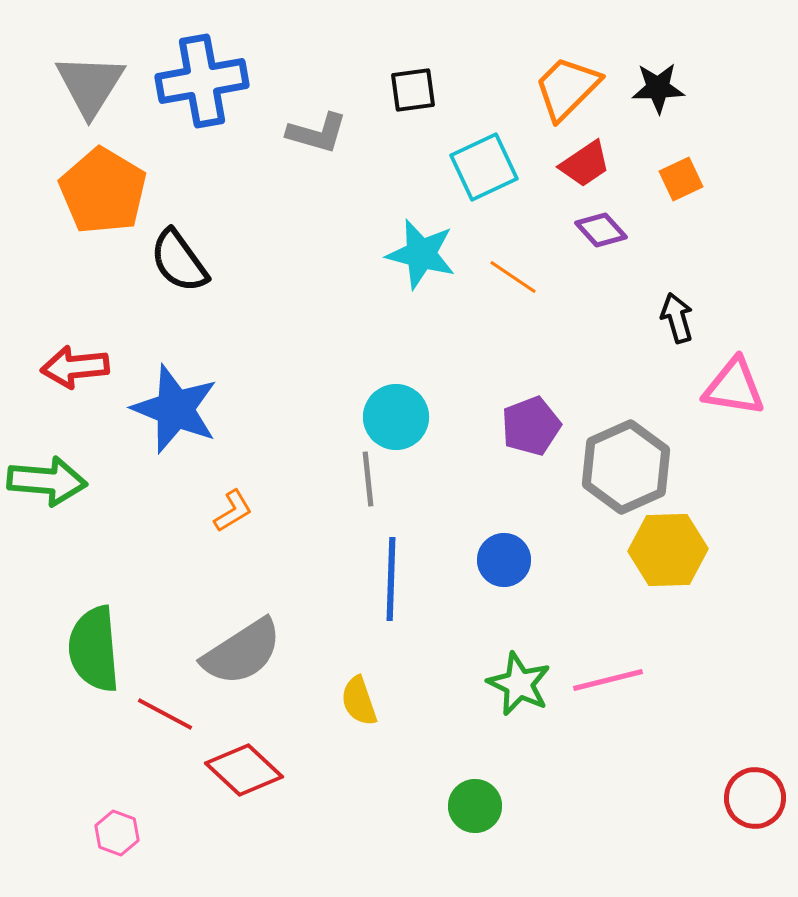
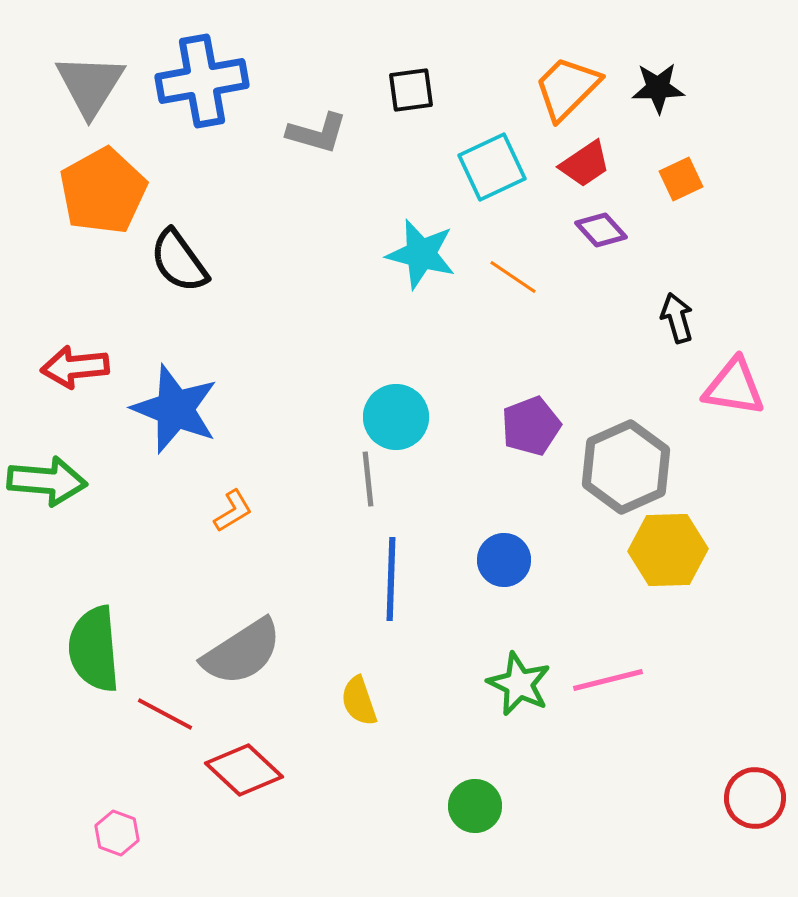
black square: moved 2 px left
cyan square: moved 8 px right
orange pentagon: rotated 12 degrees clockwise
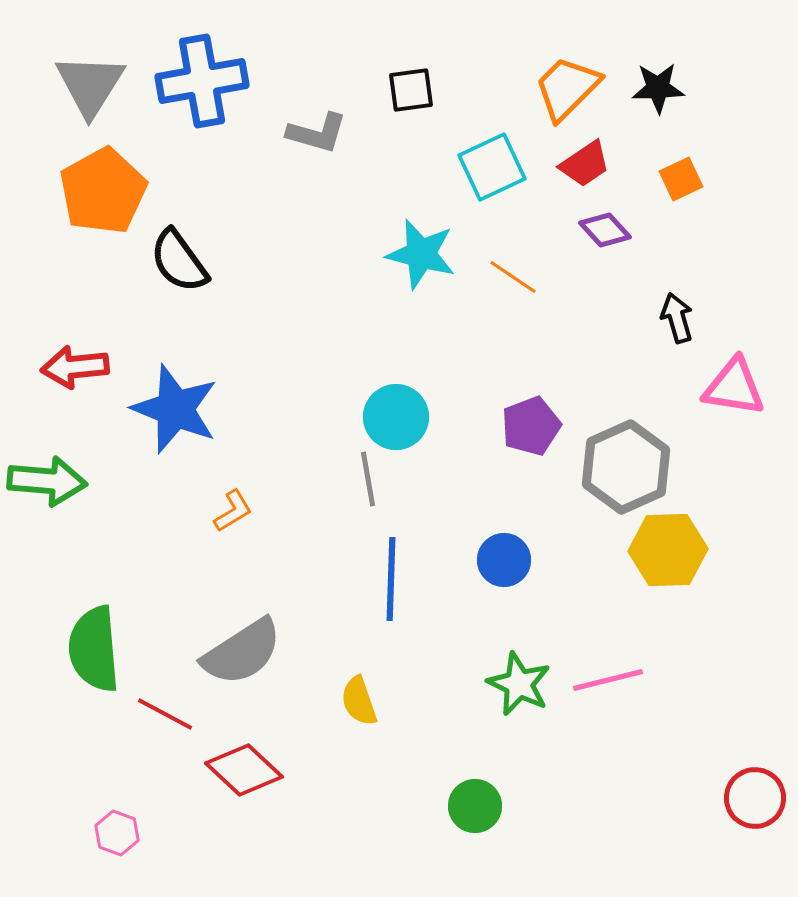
purple diamond: moved 4 px right
gray line: rotated 4 degrees counterclockwise
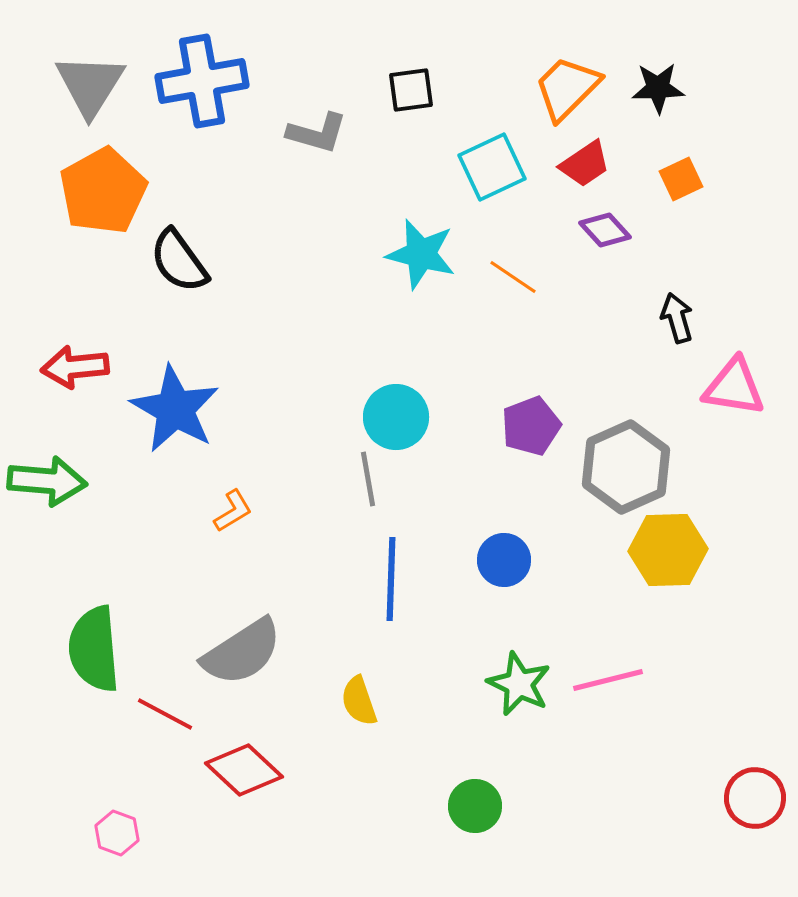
blue star: rotated 8 degrees clockwise
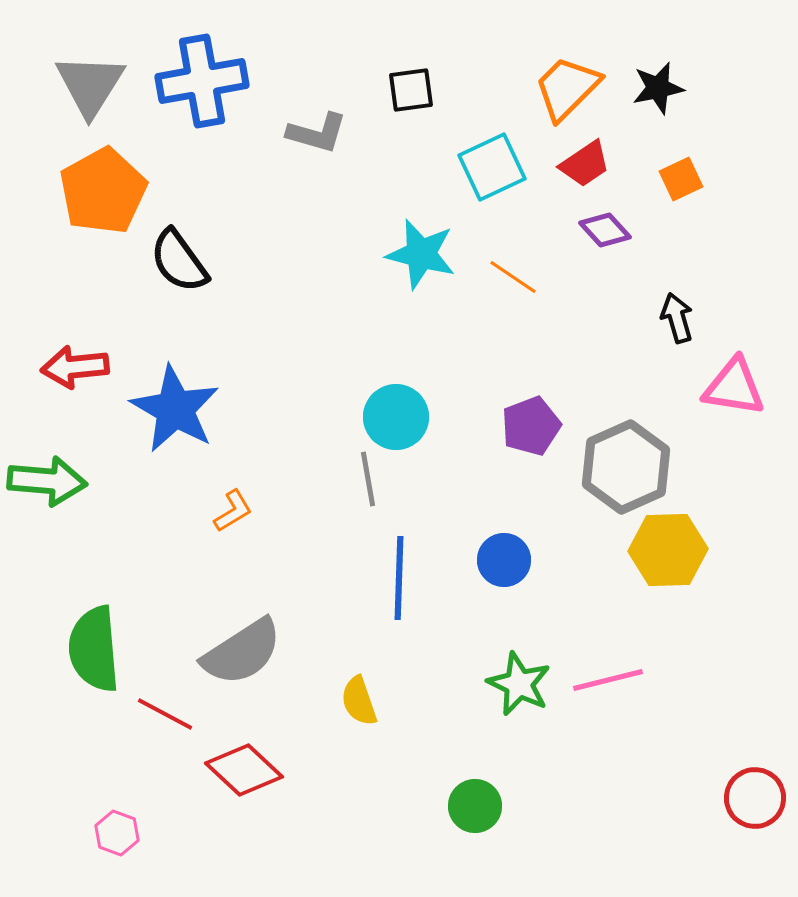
black star: rotated 10 degrees counterclockwise
blue line: moved 8 px right, 1 px up
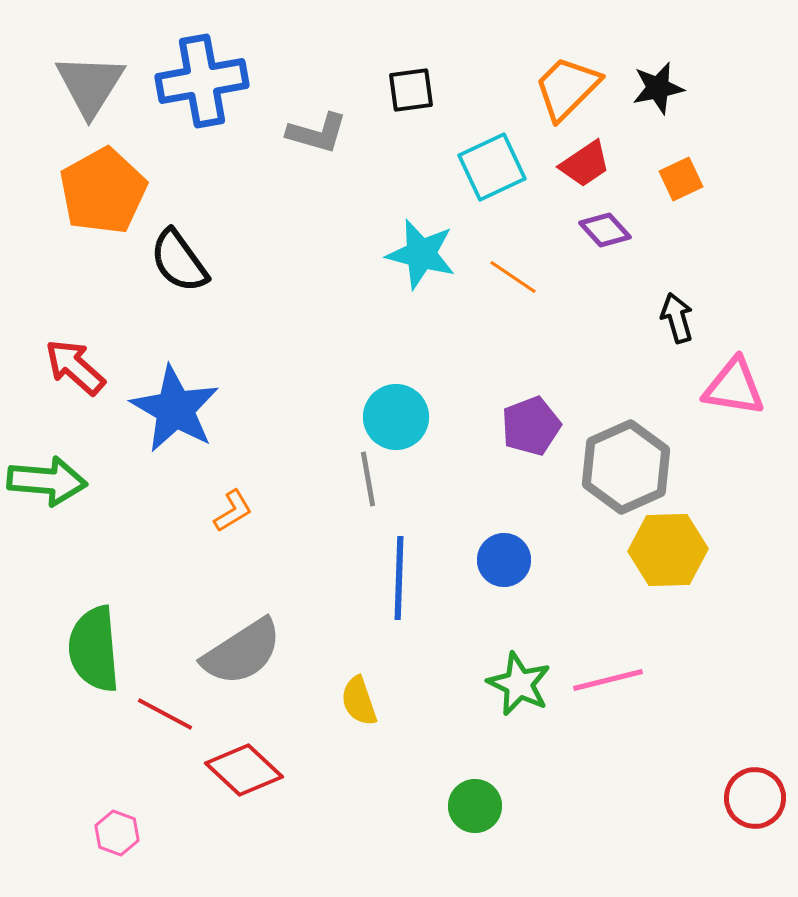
red arrow: rotated 48 degrees clockwise
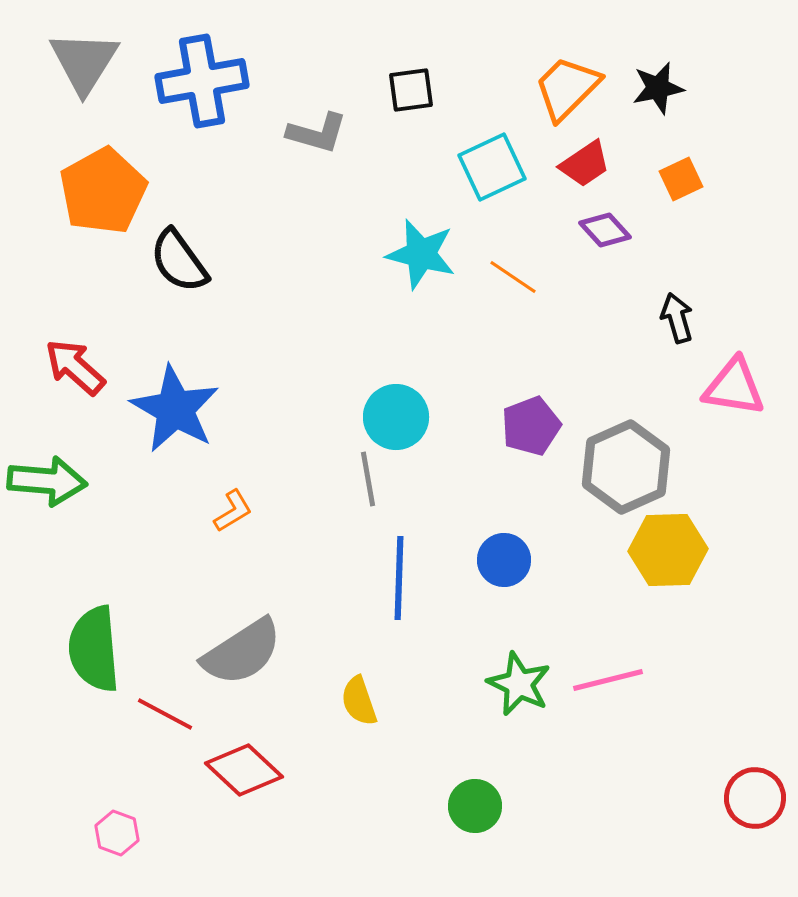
gray triangle: moved 6 px left, 23 px up
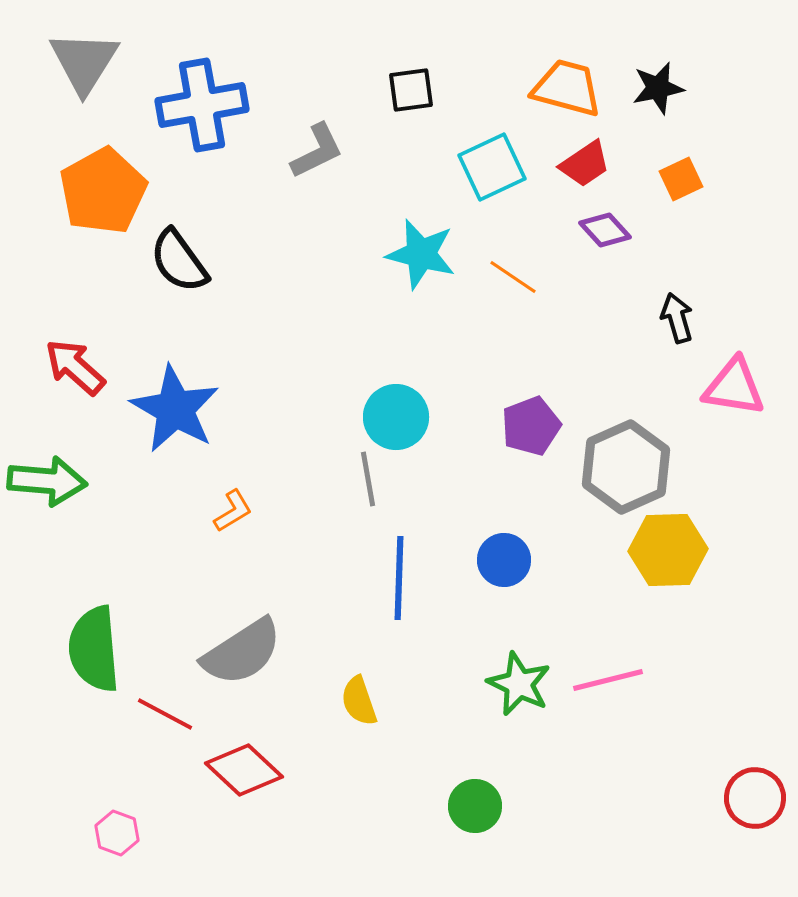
blue cross: moved 24 px down
orange trapezoid: rotated 60 degrees clockwise
gray L-shape: moved 18 px down; rotated 42 degrees counterclockwise
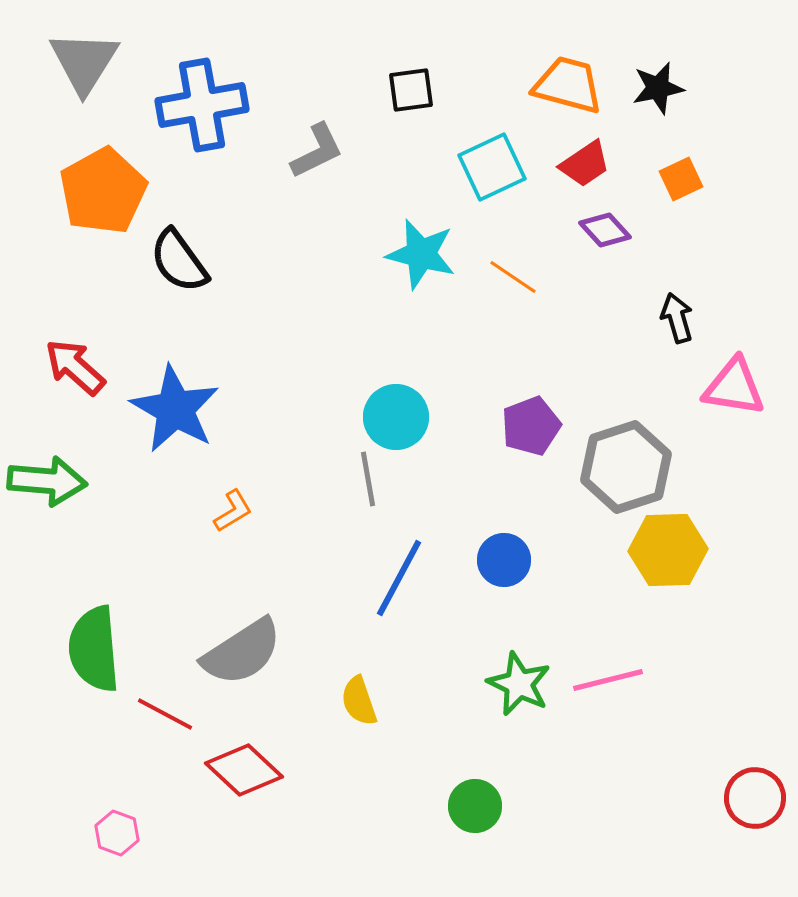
orange trapezoid: moved 1 px right, 3 px up
gray hexagon: rotated 6 degrees clockwise
blue line: rotated 26 degrees clockwise
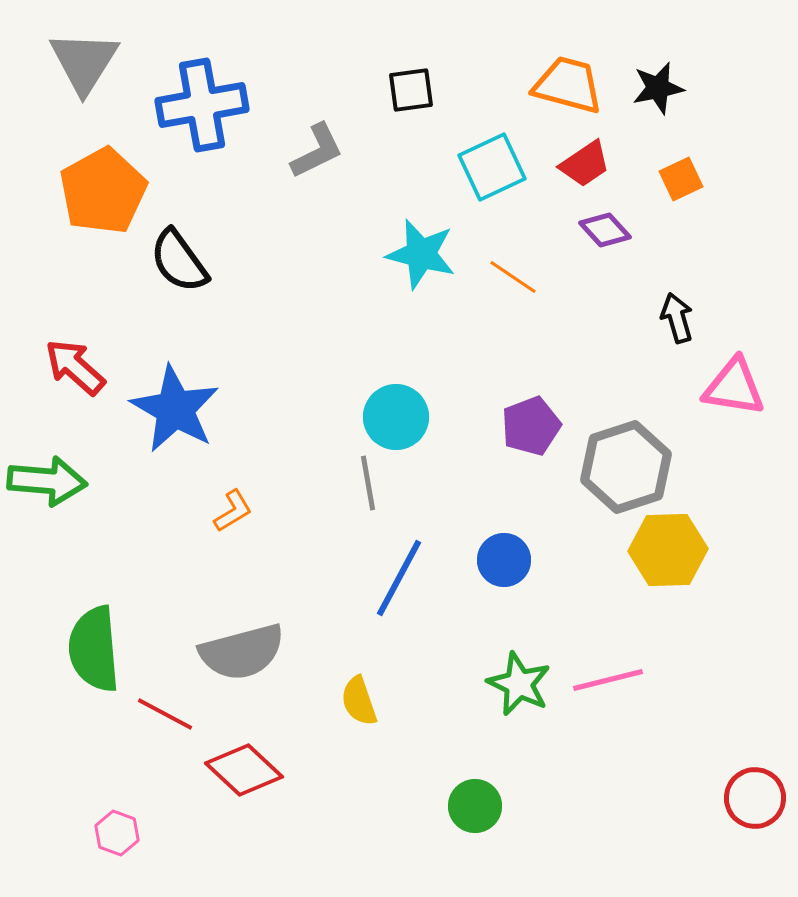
gray line: moved 4 px down
gray semicircle: rotated 18 degrees clockwise
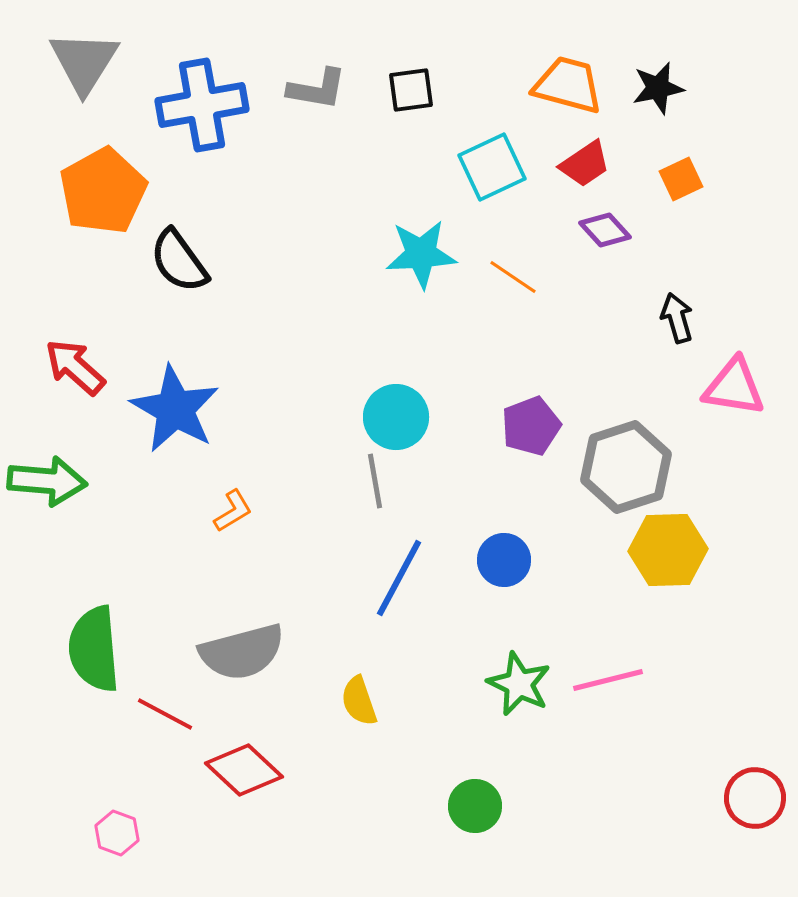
gray L-shape: moved 62 px up; rotated 36 degrees clockwise
cyan star: rotated 18 degrees counterclockwise
gray line: moved 7 px right, 2 px up
